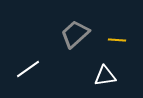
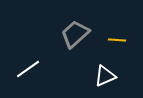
white triangle: rotated 15 degrees counterclockwise
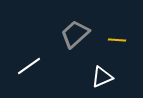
white line: moved 1 px right, 3 px up
white triangle: moved 3 px left, 1 px down
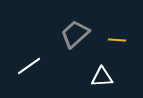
white triangle: rotated 20 degrees clockwise
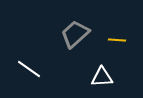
white line: moved 3 px down; rotated 70 degrees clockwise
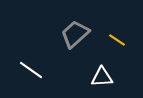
yellow line: rotated 30 degrees clockwise
white line: moved 2 px right, 1 px down
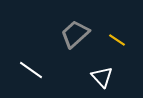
white triangle: rotated 50 degrees clockwise
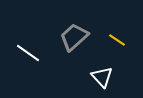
gray trapezoid: moved 1 px left, 3 px down
white line: moved 3 px left, 17 px up
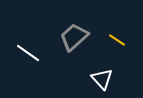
white triangle: moved 2 px down
